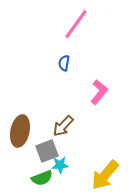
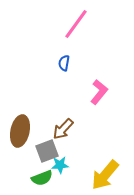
brown arrow: moved 3 px down
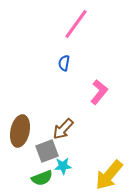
cyan star: moved 3 px right, 1 px down
yellow arrow: moved 4 px right
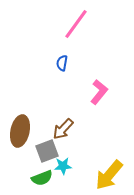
blue semicircle: moved 2 px left
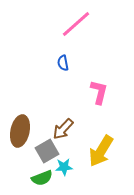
pink line: rotated 12 degrees clockwise
blue semicircle: moved 1 px right; rotated 21 degrees counterclockwise
pink L-shape: rotated 25 degrees counterclockwise
gray square: rotated 10 degrees counterclockwise
cyan star: moved 1 px right, 1 px down
yellow arrow: moved 8 px left, 24 px up; rotated 8 degrees counterclockwise
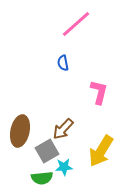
green semicircle: rotated 15 degrees clockwise
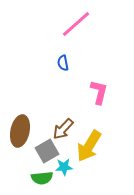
yellow arrow: moved 12 px left, 5 px up
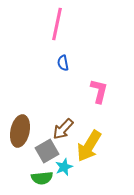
pink line: moved 19 px left; rotated 36 degrees counterclockwise
pink L-shape: moved 1 px up
cyan star: rotated 18 degrees counterclockwise
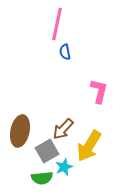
blue semicircle: moved 2 px right, 11 px up
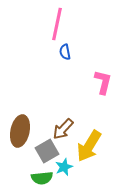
pink L-shape: moved 4 px right, 9 px up
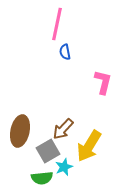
gray square: moved 1 px right
